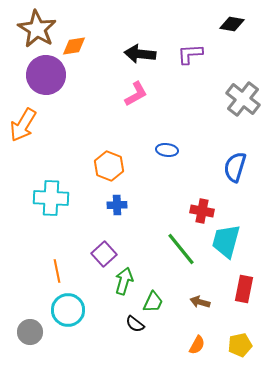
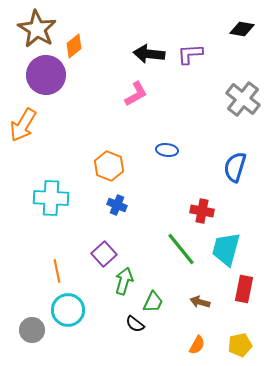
black diamond: moved 10 px right, 5 px down
orange diamond: rotated 30 degrees counterclockwise
black arrow: moved 9 px right
blue cross: rotated 24 degrees clockwise
cyan trapezoid: moved 8 px down
gray circle: moved 2 px right, 2 px up
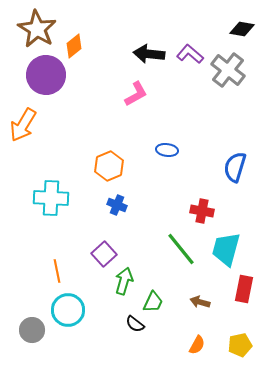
purple L-shape: rotated 44 degrees clockwise
gray cross: moved 15 px left, 29 px up
orange hexagon: rotated 16 degrees clockwise
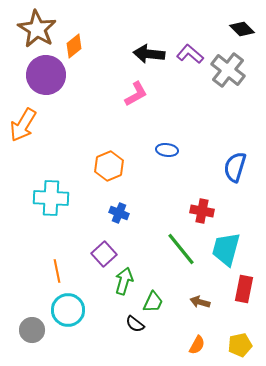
black diamond: rotated 35 degrees clockwise
blue cross: moved 2 px right, 8 px down
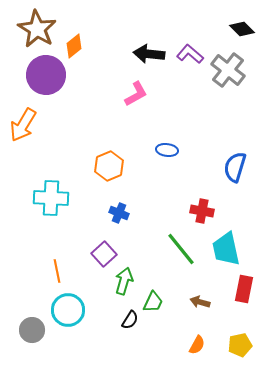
cyan trapezoid: rotated 27 degrees counterclockwise
black semicircle: moved 5 px left, 4 px up; rotated 96 degrees counterclockwise
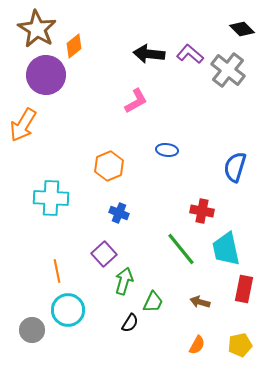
pink L-shape: moved 7 px down
black semicircle: moved 3 px down
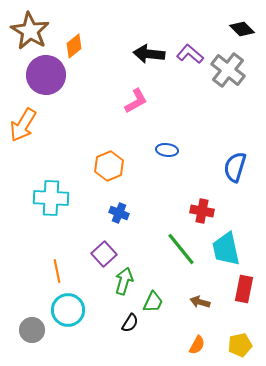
brown star: moved 7 px left, 2 px down
